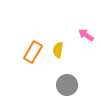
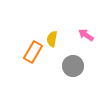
yellow semicircle: moved 6 px left, 11 px up
gray circle: moved 6 px right, 19 px up
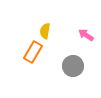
yellow semicircle: moved 7 px left, 8 px up
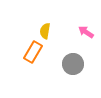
pink arrow: moved 3 px up
gray circle: moved 2 px up
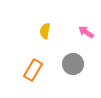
orange rectangle: moved 18 px down
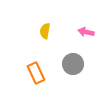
pink arrow: rotated 21 degrees counterclockwise
orange rectangle: moved 3 px right, 3 px down; rotated 55 degrees counterclockwise
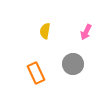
pink arrow: rotated 77 degrees counterclockwise
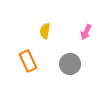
gray circle: moved 3 px left
orange rectangle: moved 8 px left, 12 px up
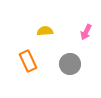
yellow semicircle: rotated 77 degrees clockwise
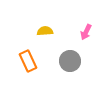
gray circle: moved 3 px up
